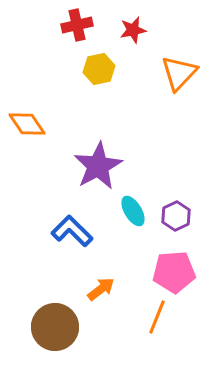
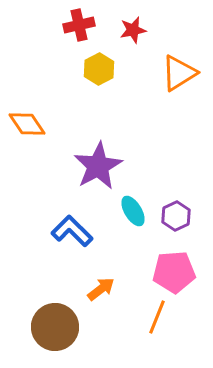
red cross: moved 2 px right
yellow hexagon: rotated 16 degrees counterclockwise
orange triangle: rotated 15 degrees clockwise
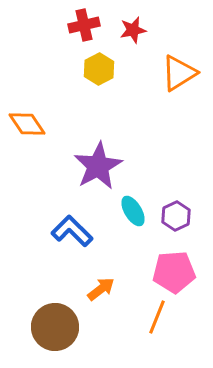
red cross: moved 5 px right
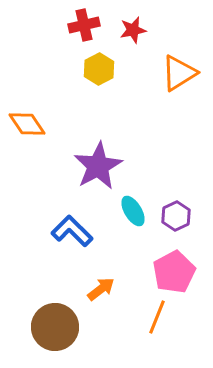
pink pentagon: rotated 24 degrees counterclockwise
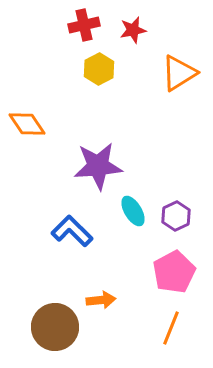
purple star: rotated 24 degrees clockwise
orange arrow: moved 11 px down; rotated 32 degrees clockwise
orange line: moved 14 px right, 11 px down
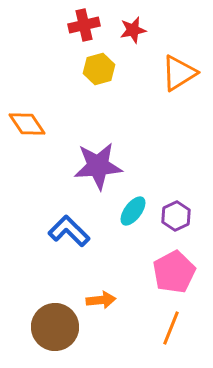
yellow hexagon: rotated 12 degrees clockwise
cyan ellipse: rotated 68 degrees clockwise
blue L-shape: moved 3 px left
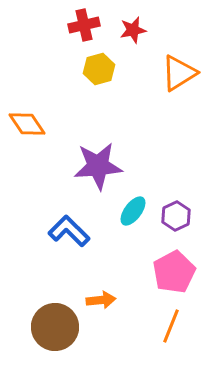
orange line: moved 2 px up
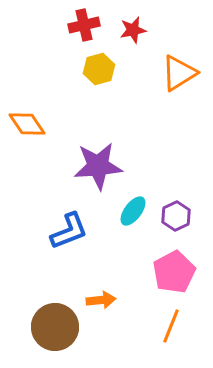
blue L-shape: rotated 114 degrees clockwise
